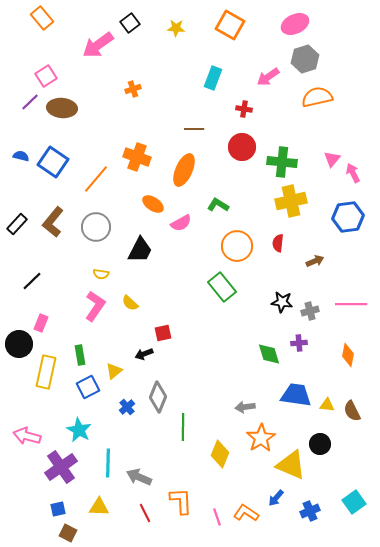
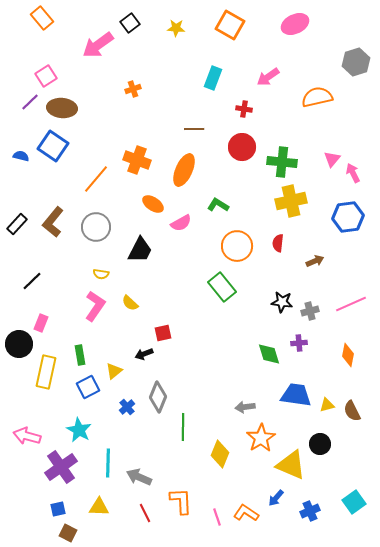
gray hexagon at (305, 59): moved 51 px right, 3 px down
orange cross at (137, 157): moved 3 px down
blue square at (53, 162): moved 16 px up
pink line at (351, 304): rotated 24 degrees counterclockwise
yellow triangle at (327, 405): rotated 21 degrees counterclockwise
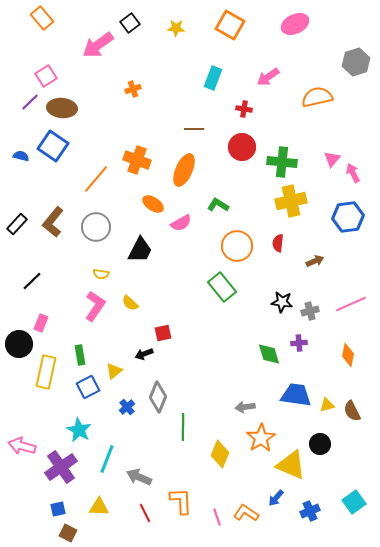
pink arrow at (27, 436): moved 5 px left, 10 px down
cyan line at (108, 463): moved 1 px left, 4 px up; rotated 20 degrees clockwise
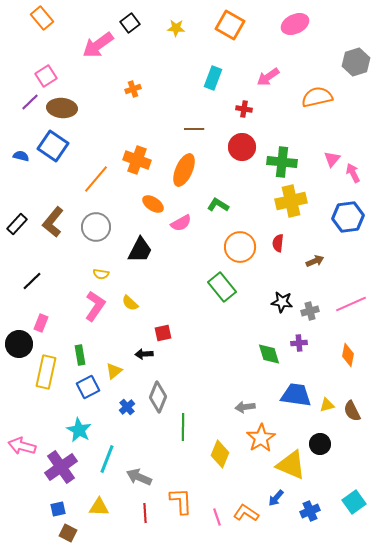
orange circle at (237, 246): moved 3 px right, 1 px down
black arrow at (144, 354): rotated 18 degrees clockwise
red line at (145, 513): rotated 24 degrees clockwise
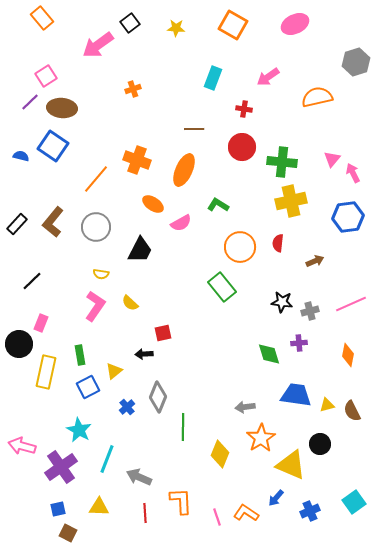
orange square at (230, 25): moved 3 px right
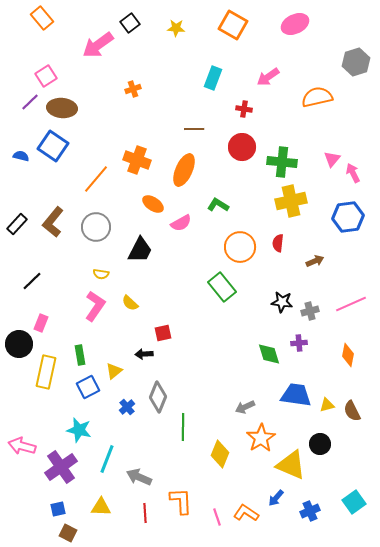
gray arrow at (245, 407): rotated 18 degrees counterclockwise
cyan star at (79, 430): rotated 15 degrees counterclockwise
yellow triangle at (99, 507): moved 2 px right
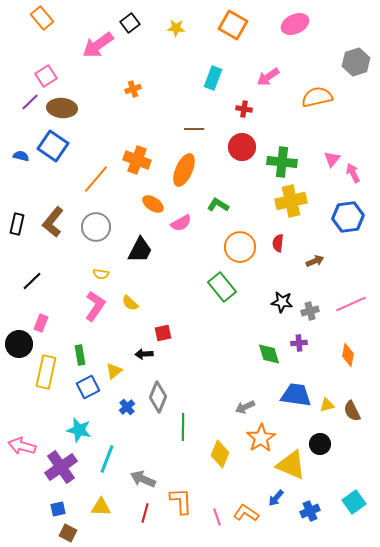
black rectangle at (17, 224): rotated 30 degrees counterclockwise
gray arrow at (139, 477): moved 4 px right, 2 px down
red line at (145, 513): rotated 18 degrees clockwise
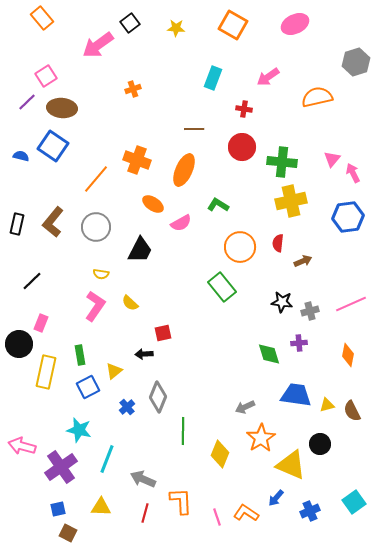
purple line at (30, 102): moved 3 px left
brown arrow at (315, 261): moved 12 px left
green line at (183, 427): moved 4 px down
